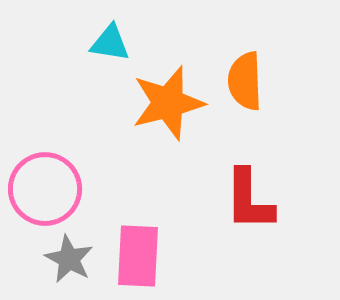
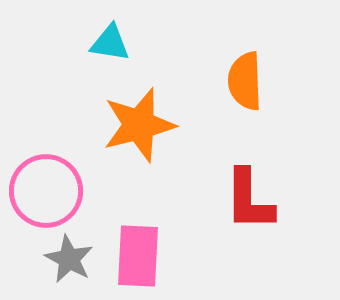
orange star: moved 29 px left, 22 px down
pink circle: moved 1 px right, 2 px down
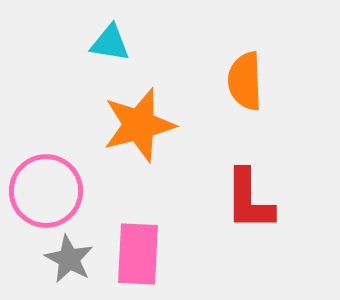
pink rectangle: moved 2 px up
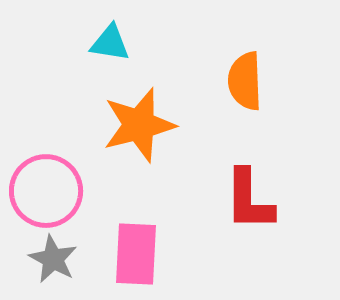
pink rectangle: moved 2 px left
gray star: moved 16 px left
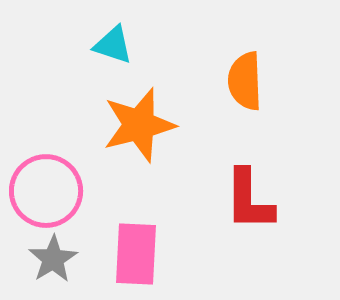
cyan triangle: moved 3 px right, 2 px down; rotated 9 degrees clockwise
gray star: rotated 12 degrees clockwise
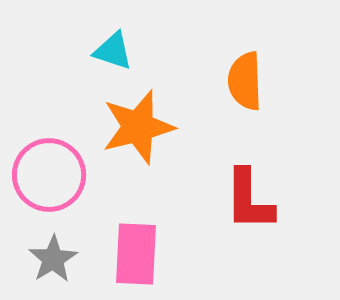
cyan triangle: moved 6 px down
orange star: moved 1 px left, 2 px down
pink circle: moved 3 px right, 16 px up
